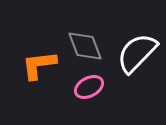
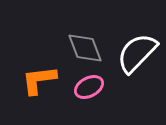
gray diamond: moved 2 px down
orange L-shape: moved 15 px down
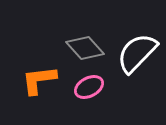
gray diamond: rotated 21 degrees counterclockwise
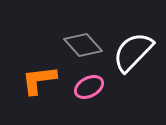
gray diamond: moved 2 px left, 3 px up
white semicircle: moved 4 px left, 1 px up
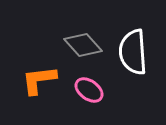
white semicircle: rotated 48 degrees counterclockwise
pink ellipse: moved 3 px down; rotated 64 degrees clockwise
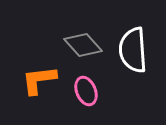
white semicircle: moved 2 px up
pink ellipse: moved 3 px left, 1 px down; rotated 32 degrees clockwise
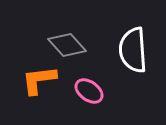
gray diamond: moved 16 px left
pink ellipse: moved 3 px right; rotated 32 degrees counterclockwise
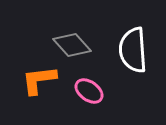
gray diamond: moved 5 px right
